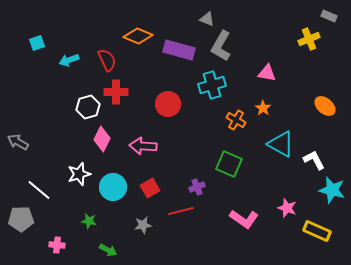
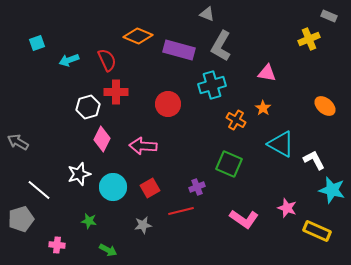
gray triangle: moved 5 px up
gray pentagon: rotated 15 degrees counterclockwise
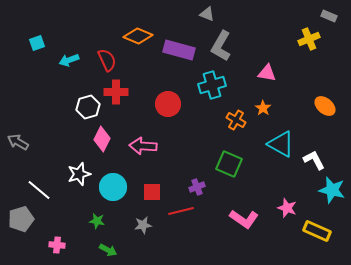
red square: moved 2 px right, 4 px down; rotated 30 degrees clockwise
green star: moved 8 px right
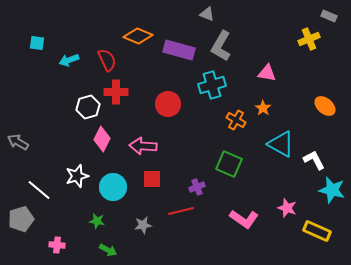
cyan square: rotated 28 degrees clockwise
white star: moved 2 px left, 2 px down
red square: moved 13 px up
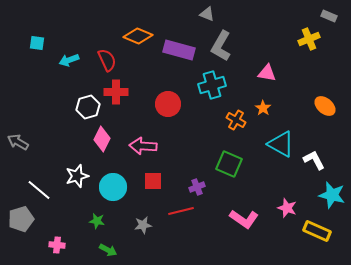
red square: moved 1 px right, 2 px down
cyan star: moved 5 px down
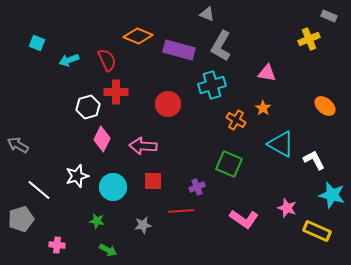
cyan square: rotated 14 degrees clockwise
gray arrow: moved 3 px down
red line: rotated 10 degrees clockwise
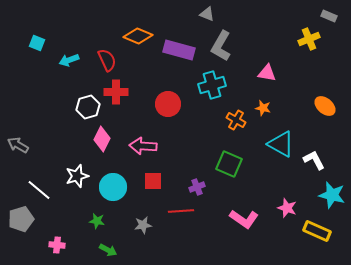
orange star: rotated 21 degrees counterclockwise
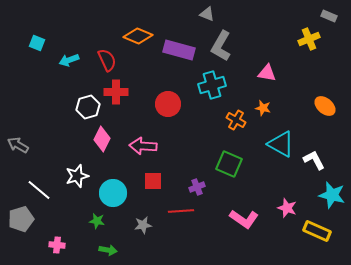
cyan circle: moved 6 px down
green arrow: rotated 18 degrees counterclockwise
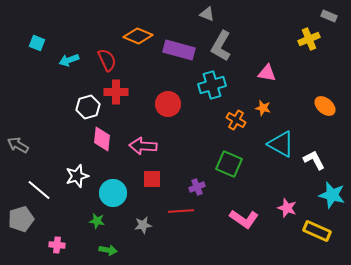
pink diamond: rotated 20 degrees counterclockwise
red square: moved 1 px left, 2 px up
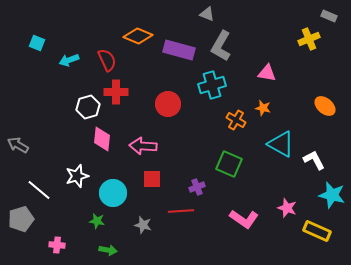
gray star: rotated 24 degrees clockwise
